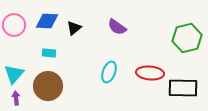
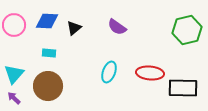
green hexagon: moved 8 px up
purple arrow: moved 2 px left; rotated 40 degrees counterclockwise
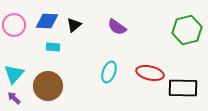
black triangle: moved 3 px up
cyan rectangle: moved 4 px right, 6 px up
red ellipse: rotated 8 degrees clockwise
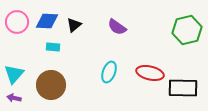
pink circle: moved 3 px right, 3 px up
brown circle: moved 3 px right, 1 px up
purple arrow: rotated 32 degrees counterclockwise
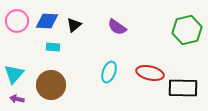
pink circle: moved 1 px up
purple arrow: moved 3 px right, 1 px down
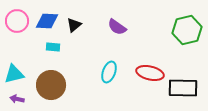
cyan triangle: rotated 35 degrees clockwise
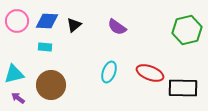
cyan rectangle: moved 8 px left
red ellipse: rotated 8 degrees clockwise
purple arrow: moved 1 px right, 1 px up; rotated 24 degrees clockwise
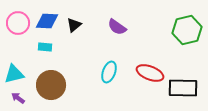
pink circle: moved 1 px right, 2 px down
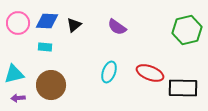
purple arrow: rotated 40 degrees counterclockwise
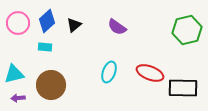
blue diamond: rotated 45 degrees counterclockwise
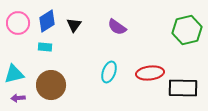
blue diamond: rotated 10 degrees clockwise
black triangle: rotated 14 degrees counterclockwise
red ellipse: rotated 28 degrees counterclockwise
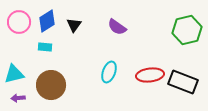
pink circle: moved 1 px right, 1 px up
red ellipse: moved 2 px down
black rectangle: moved 6 px up; rotated 20 degrees clockwise
